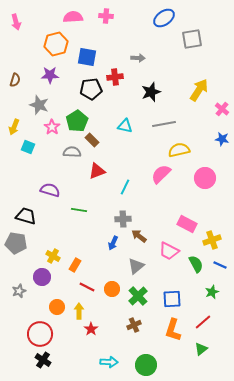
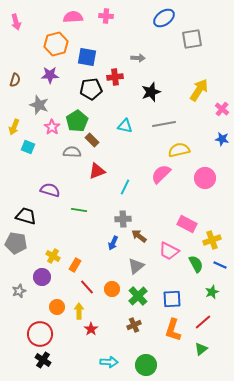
red line at (87, 287): rotated 21 degrees clockwise
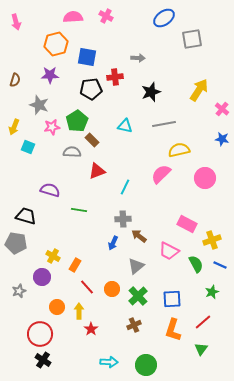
pink cross at (106, 16): rotated 24 degrees clockwise
pink star at (52, 127): rotated 28 degrees clockwise
green triangle at (201, 349): rotated 16 degrees counterclockwise
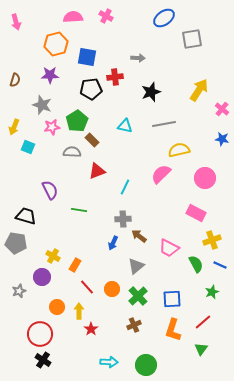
gray star at (39, 105): moved 3 px right
purple semicircle at (50, 190): rotated 48 degrees clockwise
pink rectangle at (187, 224): moved 9 px right, 11 px up
pink trapezoid at (169, 251): moved 3 px up
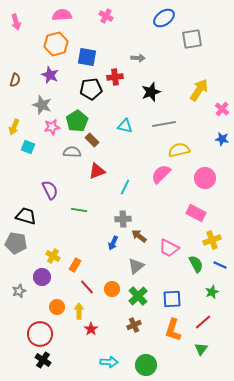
pink semicircle at (73, 17): moved 11 px left, 2 px up
purple star at (50, 75): rotated 24 degrees clockwise
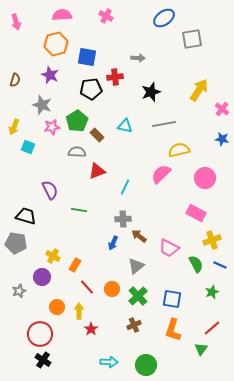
brown rectangle at (92, 140): moved 5 px right, 5 px up
gray semicircle at (72, 152): moved 5 px right
blue square at (172, 299): rotated 12 degrees clockwise
red line at (203, 322): moved 9 px right, 6 px down
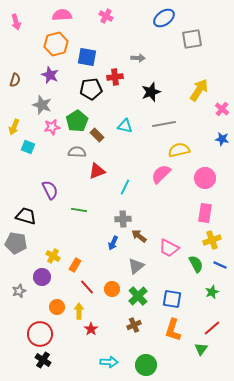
pink rectangle at (196, 213): moved 9 px right; rotated 72 degrees clockwise
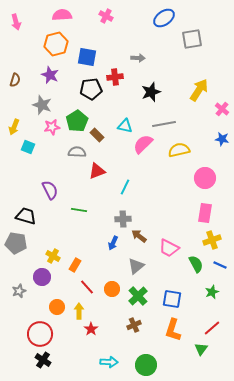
pink semicircle at (161, 174): moved 18 px left, 30 px up
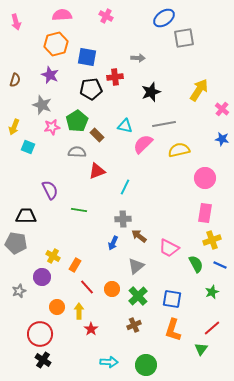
gray square at (192, 39): moved 8 px left, 1 px up
black trapezoid at (26, 216): rotated 15 degrees counterclockwise
